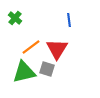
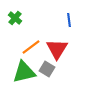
gray square: rotated 14 degrees clockwise
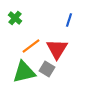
blue line: rotated 24 degrees clockwise
orange line: moved 1 px up
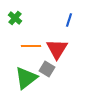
orange line: rotated 36 degrees clockwise
green triangle: moved 2 px right, 6 px down; rotated 25 degrees counterclockwise
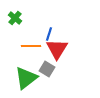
blue line: moved 20 px left, 14 px down
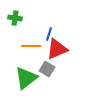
green cross: rotated 32 degrees counterclockwise
red triangle: rotated 35 degrees clockwise
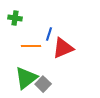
red triangle: moved 6 px right, 1 px up
gray square: moved 4 px left, 15 px down; rotated 14 degrees clockwise
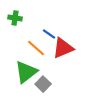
blue line: rotated 72 degrees counterclockwise
orange line: moved 5 px right, 2 px down; rotated 42 degrees clockwise
green triangle: moved 6 px up
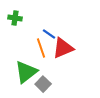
orange line: moved 5 px right; rotated 30 degrees clockwise
